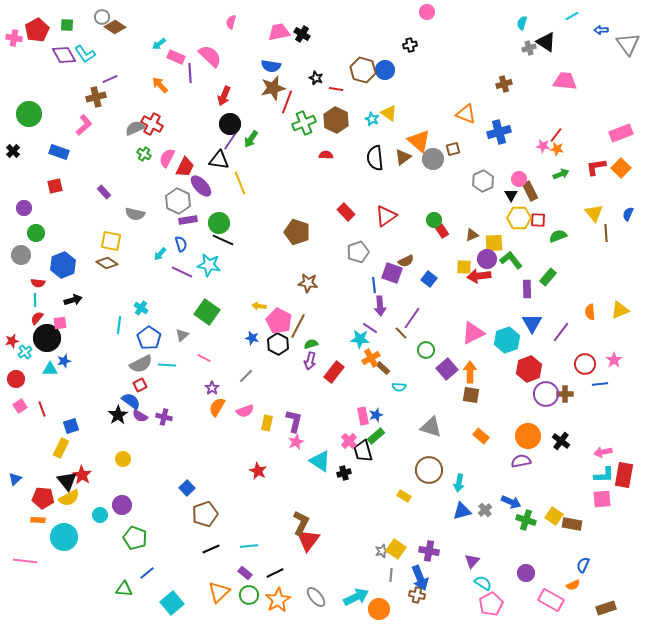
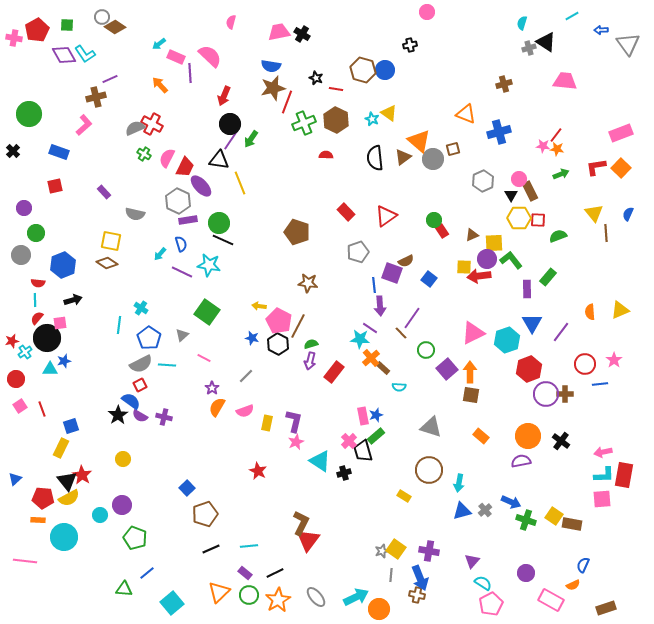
orange cross at (371, 358): rotated 12 degrees counterclockwise
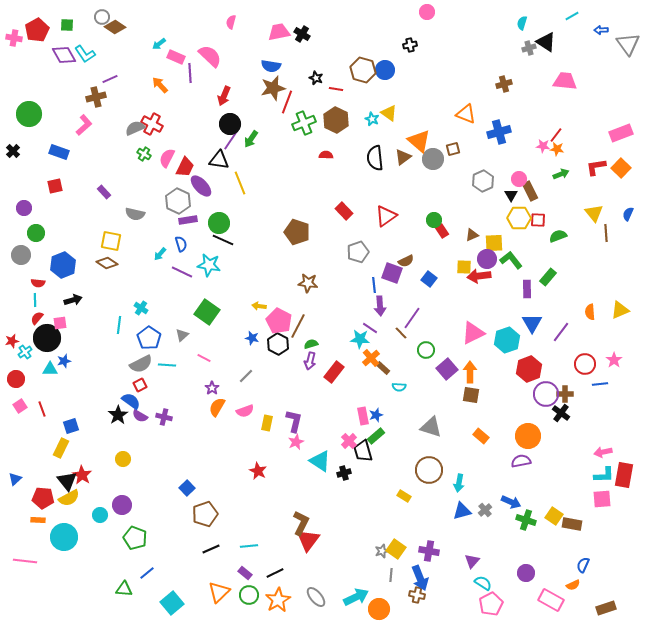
red rectangle at (346, 212): moved 2 px left, 1 px up
black cross at (561, 441): moved 28 px up
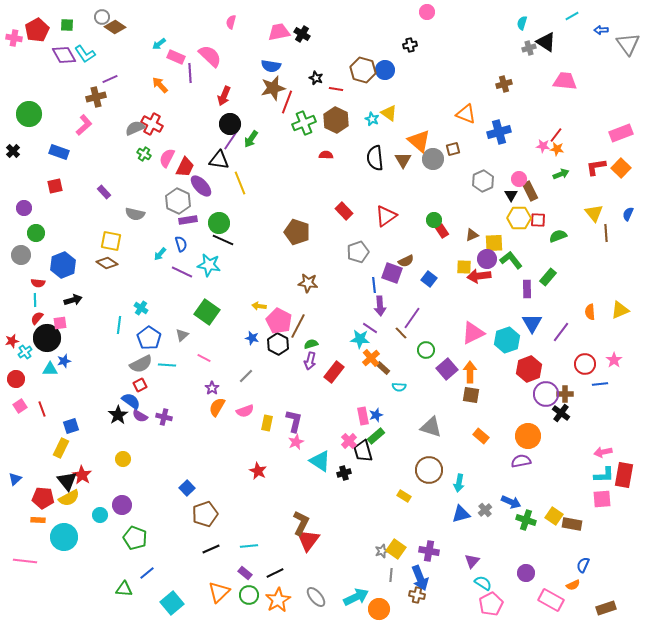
brown triangle at (403, 157): moved 3 px down; rotated 24 degrees counterclockwise
blue triangle at (462, 511): moved 1 px left, 3 px down
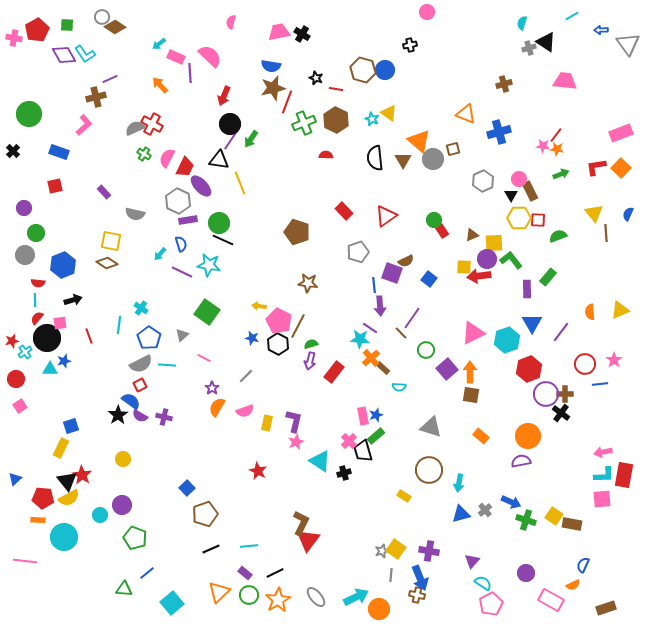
gray circle at (21, 255): moved 4 px right
red line at (42, 409): moved 47 px right, 73 px up
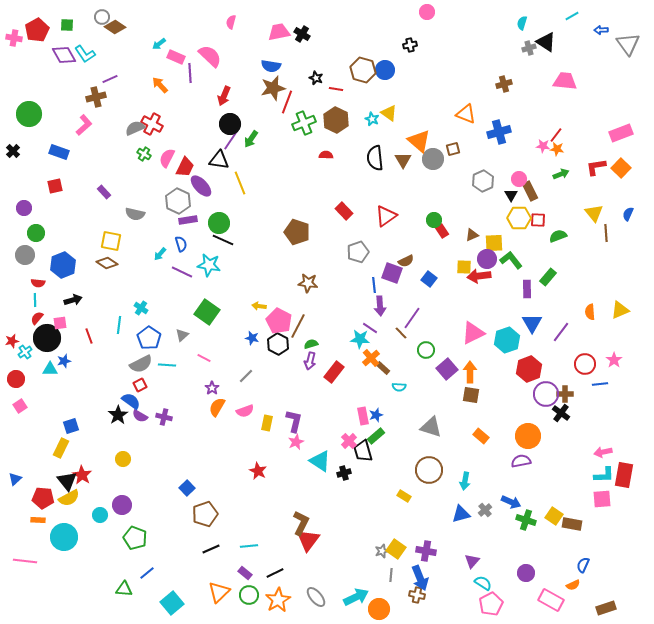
cyan arrow at (459, 483): moved 6 px right, 2 px up
purple cross at (429, 551): moved 3 px left
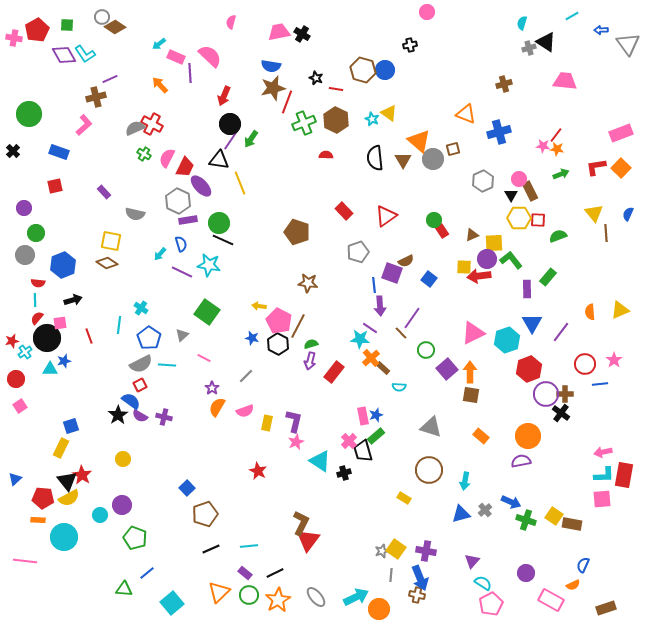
yellow rectangle at (404, 496): moved 2 px down
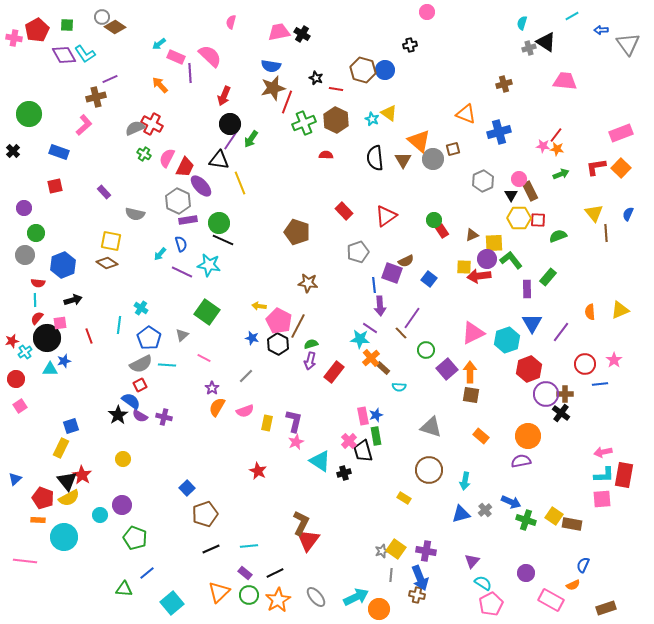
green rectangle at (376, 436): rotated 60 degrees counterclockwise
red pentagon at (43, 498): rotated 15 degrees clockwise
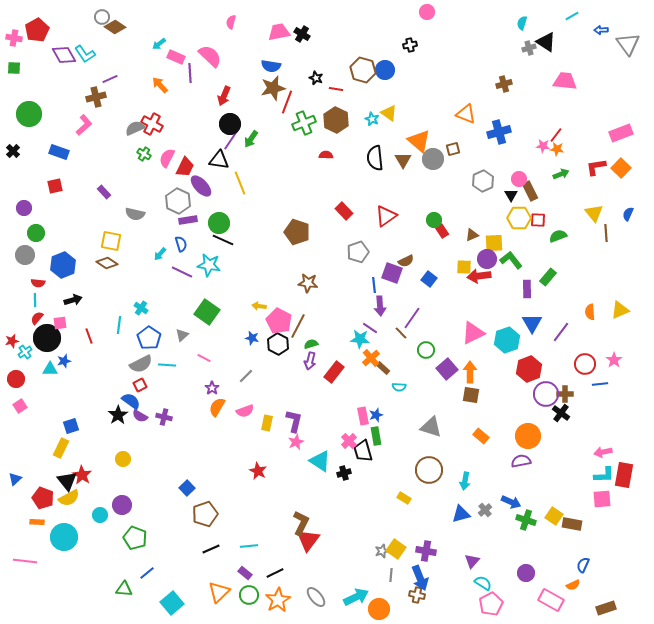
green square at (67, 25): moved 53 px left, 43 px down
orange rectangle at (38, 520): moved 1 px left, 2 px down
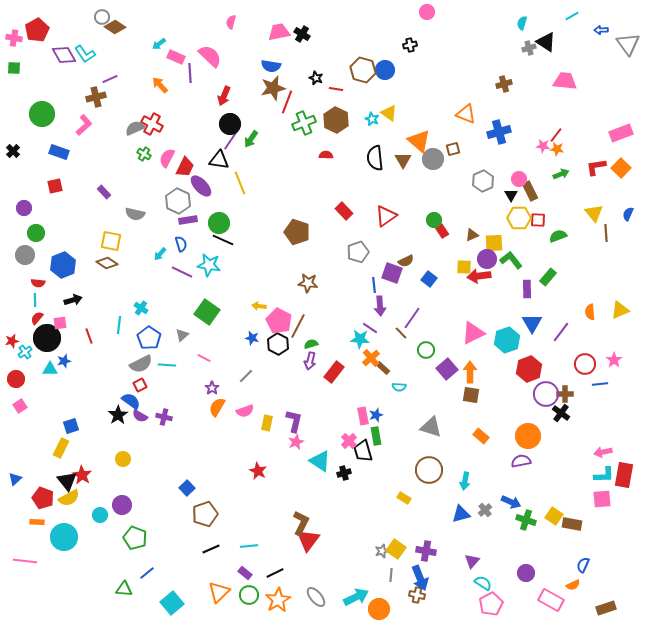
green circle at (29, 114): moved 13 px right
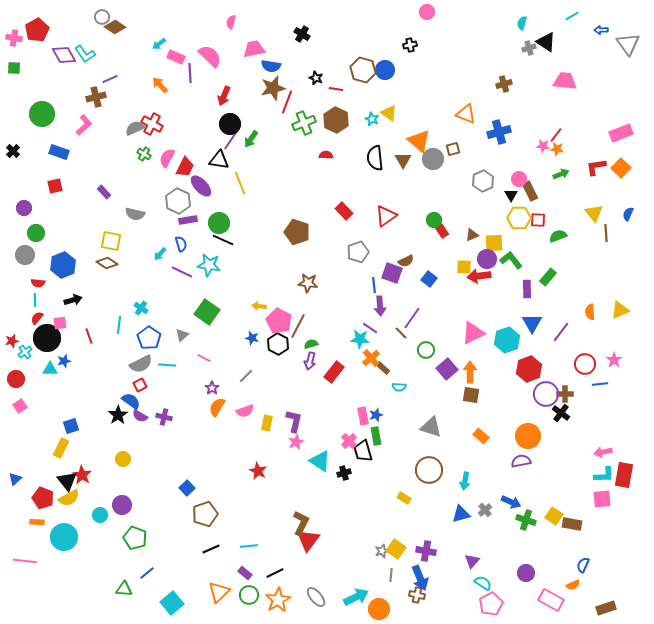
pink trapezoid at (279, 32): moved 25 px left, 17 px down
